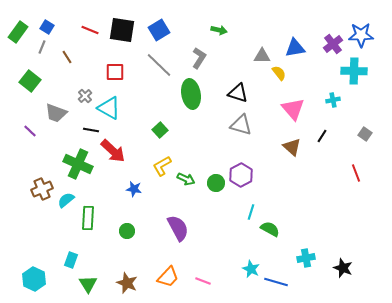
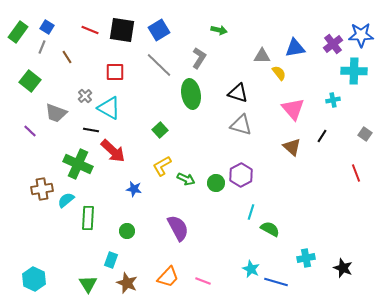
brown cross at (42, 189): rotated 15 degrees clockwise
cyan rectangle at (71, 260): moved 40 px right
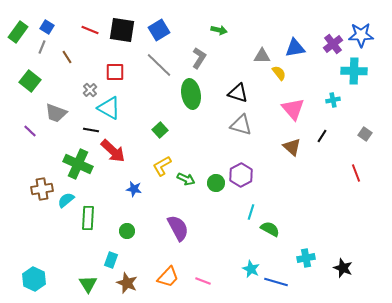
gray cross at (85, 96): moved 5 px right, 6 px up
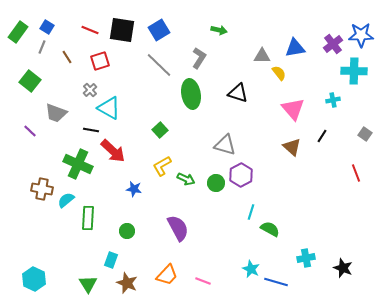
red square at (115, 72): moved 15 px left, 11 px up; rotated 18 degrees counterclockwise
gray triangle at (241, 125): moved 16 px left, 20 px down
brown cross at (42, 189): rotated 20 degrees clockwise
orange trapezoid at (168, 277): moved 1 px left, 2 px up
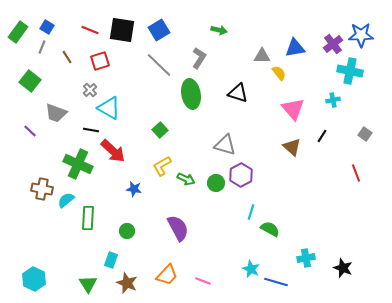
cyan cross at (354, 71): moved 4 px left; rotated 10 degrees clockwise
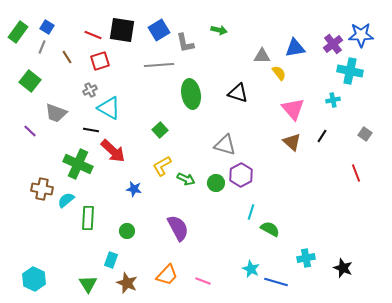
red line at (90, 30): moved 3 px right, 5 px down
gray L-shape at (199, 58): moved 14 px left, 15 px up; rotated 135 degrees clockwise
gray line at (159, 65): rotated 48 degrees counterclockwise
gray cross at (90, 90): rotated 16 degrees clockwise
brown triangle at (292, 147): moved 5 px up
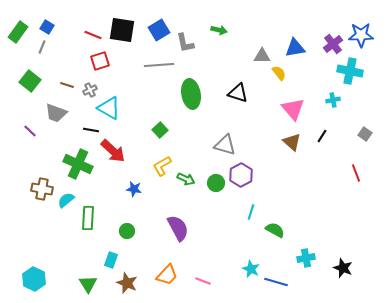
brown line at (67, 57): moved 28 px down; rotated 40 degrees counterclockwise
green semicircle at (270, 229): moved 5 px right, 1 px down
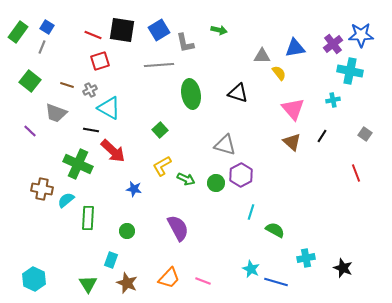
orange trapezoid at (167, 275): moved 2 px right, 3 px down
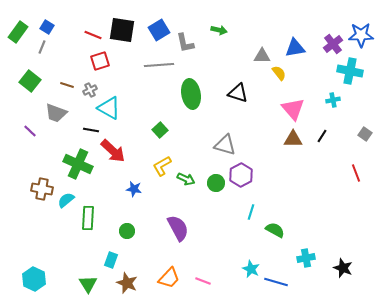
brown triangle at (292, 142): moved 1 px right, 3 px up; rotated 42 degrees counterclockwise
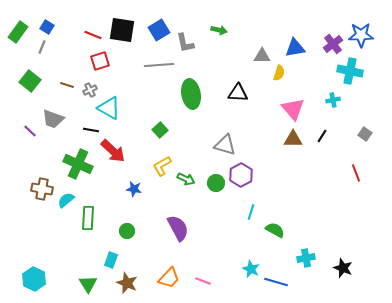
yellow semicircle at (279, 73): rotated 56 degrees clockwise
black triangle at (238, 93): rotated 15 degrees counterclockwise
gray trapezoid at (56, 113): moved 3 px left, 6 px down
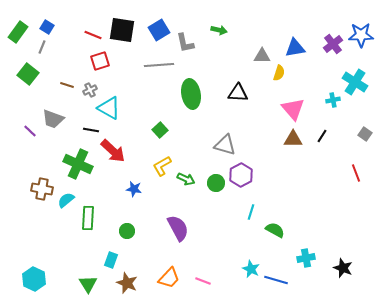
cyan cross at (350, 71): moved 5 px right, 11 px down; rotated 20 degrees clockwise
green square at (30, 81): moved 2 px left, 7 px up
blue line at (276, 282): moved 2 px up
